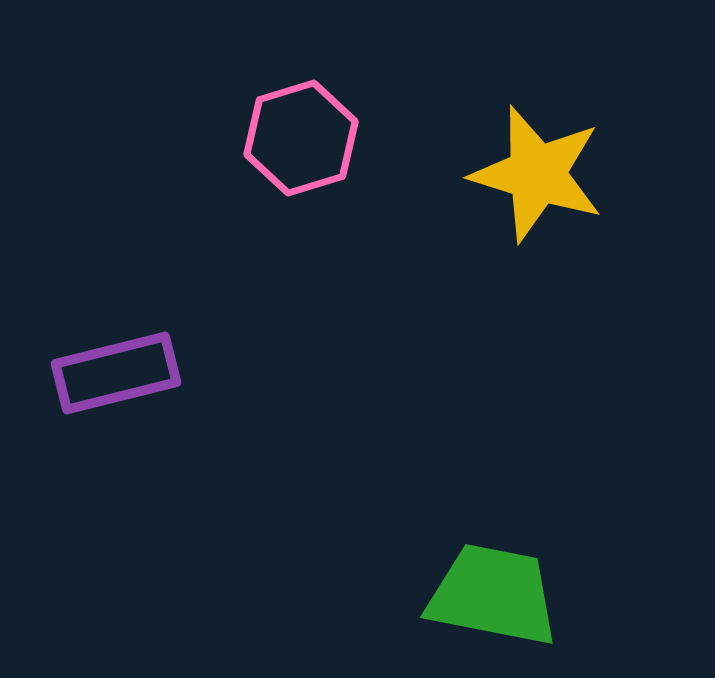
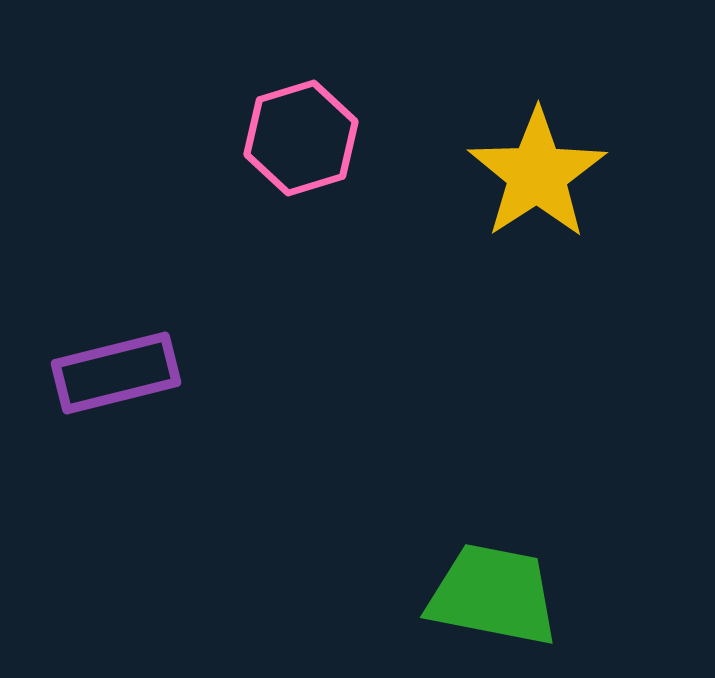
yellow star: rotated 22 degrees clockwise
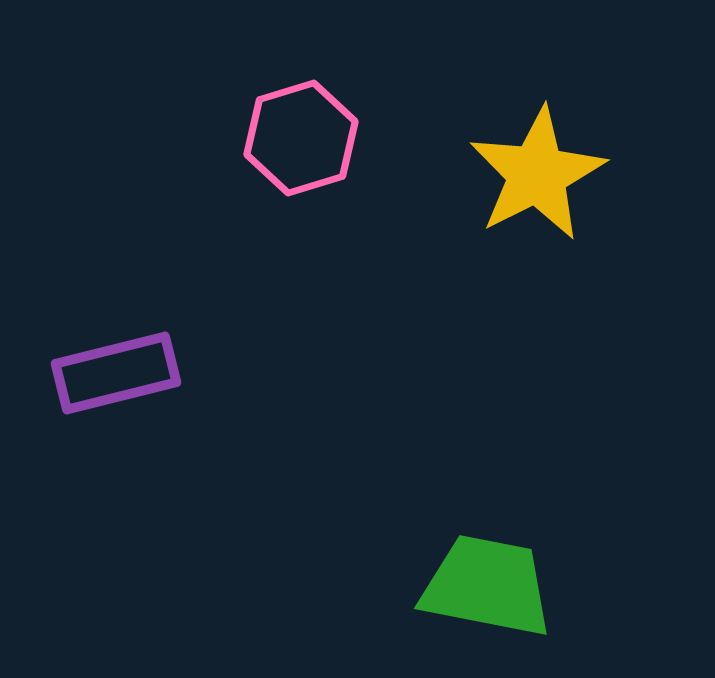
yellow star: rotated 6 degrees clockwise
green trapezoid: moved 6 px left, 9 px up
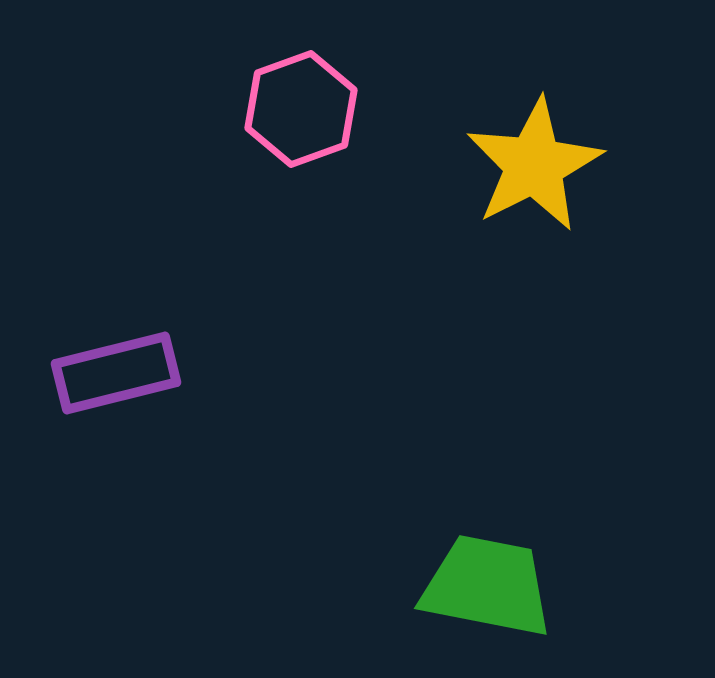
pink hexagon: moved 29 px up; rotated 3 degrees counterclockwise
yellow star: moved 3 px left, 9 px up
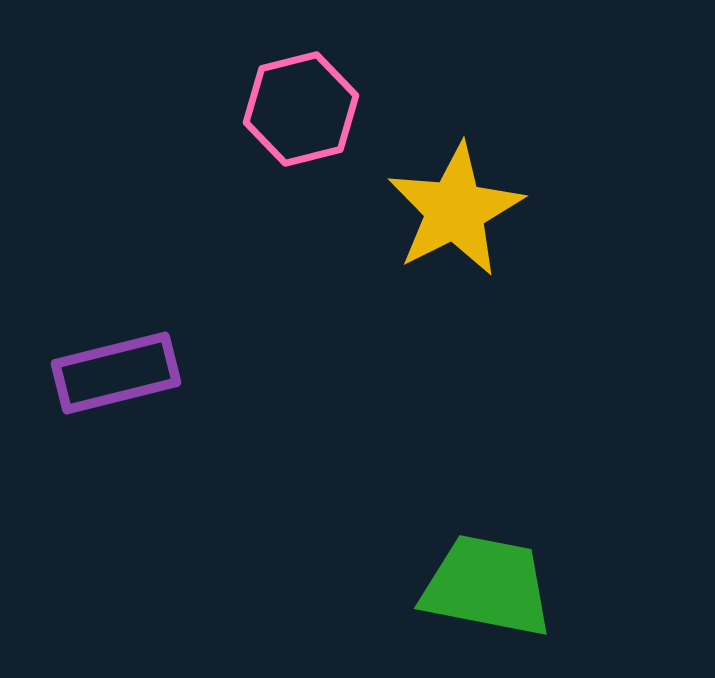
pink hexagon: rotated 6 degrees clockwise
yellow star: moved 79 px left, 45 px down
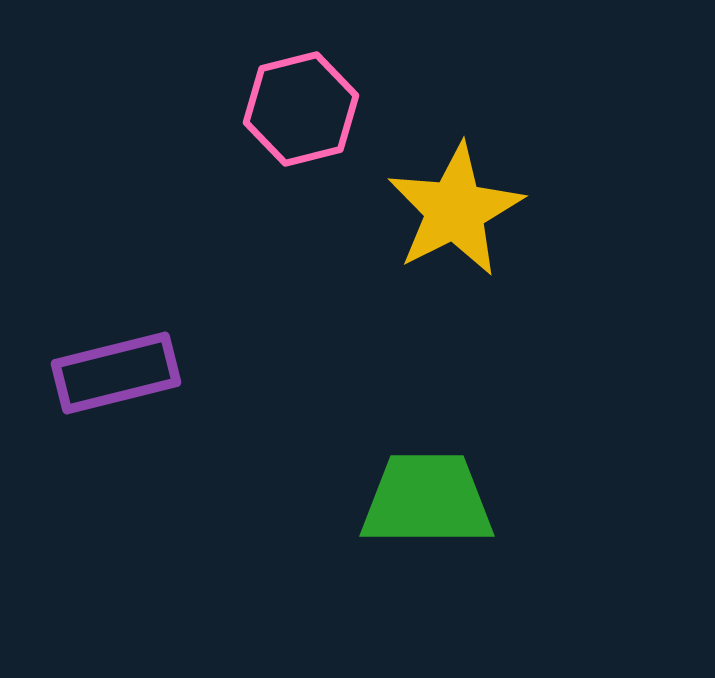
green trapezoid: moved 60 px left, 86 px up; rotated 11 degrees counterclockwise
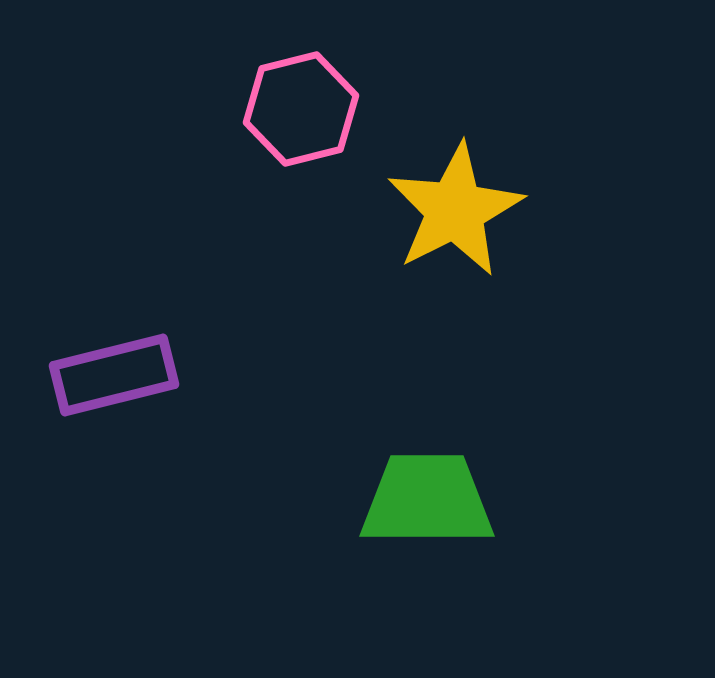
purple rectangle: moved 2 px left, 2 px down
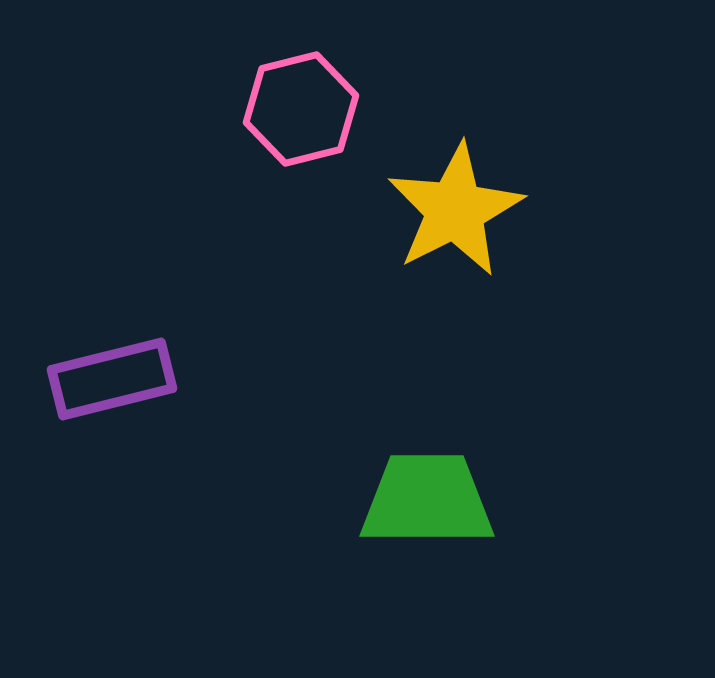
purple rectangle: moved 2 px left, 4 px down
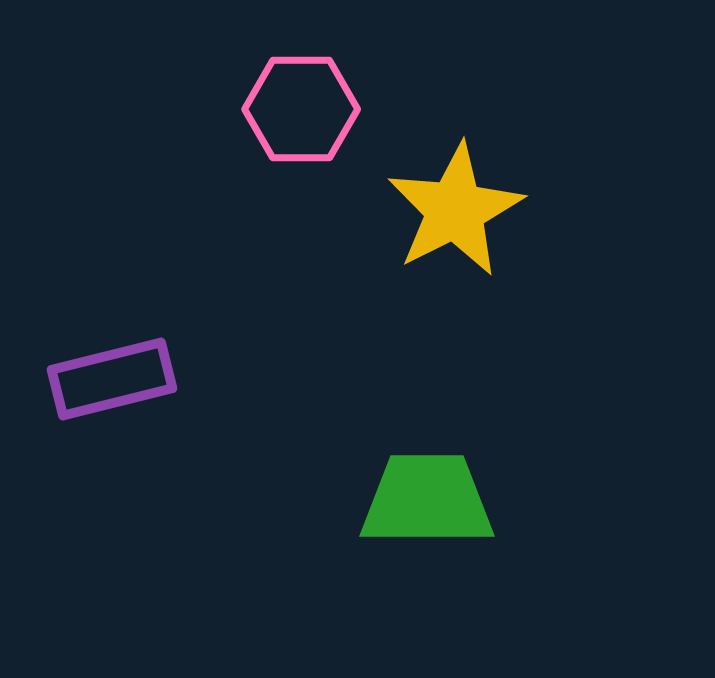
pink hexagon: rotated 14 degrees clockwise
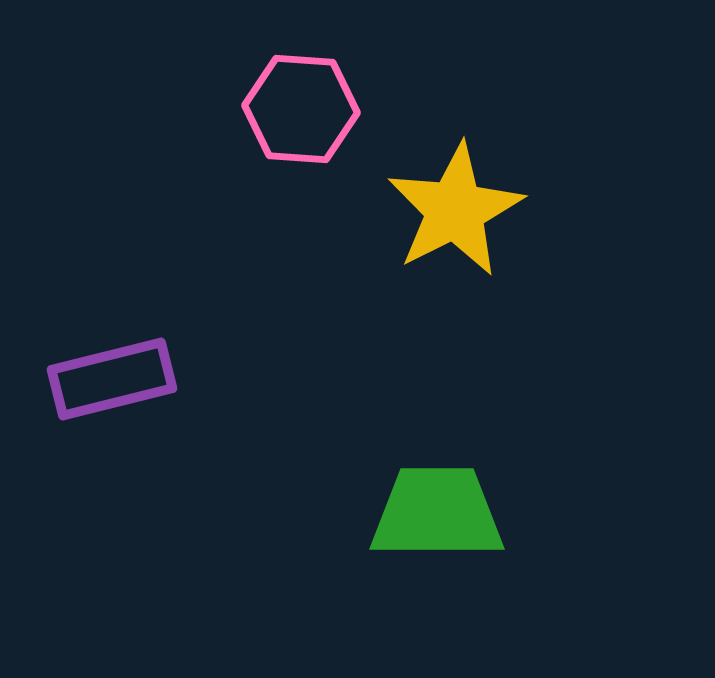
pink hexagon: rotated 4 degrees clockwise
green trapezoid: moved 10 px right, 13 px down
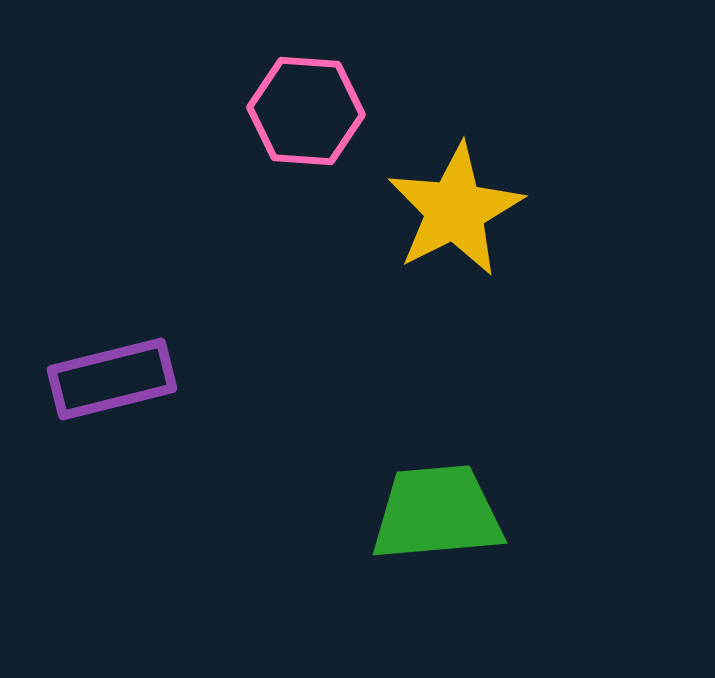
pink hexagon: moved 5 px right, 2 px down
green trapezoid: rotated 5 degrees counterclockwise
